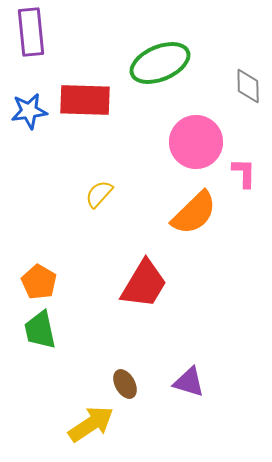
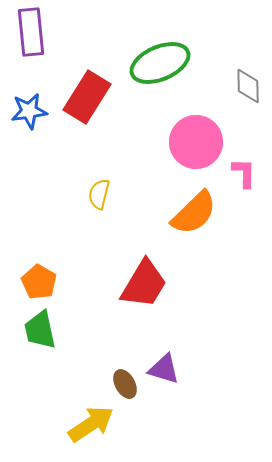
red rectangle: moved 2 px right, 3 px up; rotated 60 degrees counterclockwise
yellow semicircle: rotated 28 degrees counterclockwise
purple triangle: moved 25 px left, 13 px up
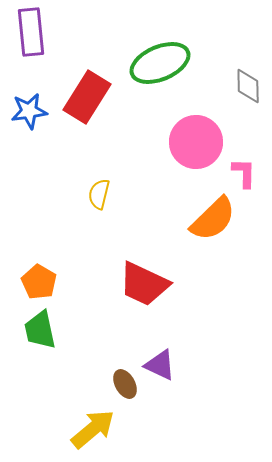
orange semicircle: moved 19 px right, 6 px down
red trapezoid: rotated 84 degrees clockwise
purple triangle: moved 4 px left, 4 px up; rotated 8 degrees clockwise
yellow arrow: moved 2 px right, 5 px down; rotated 6 degrees counterclockwise
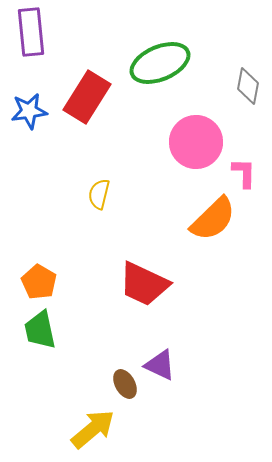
gray diamond: rotated 12 degrees clockwise
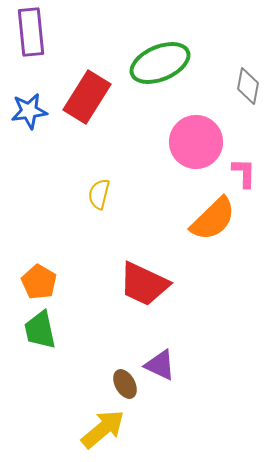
yellow arrow: moved 10 px right
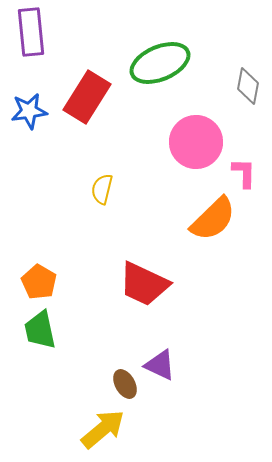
yellow semicircle: moved 3 px right, 5 px up
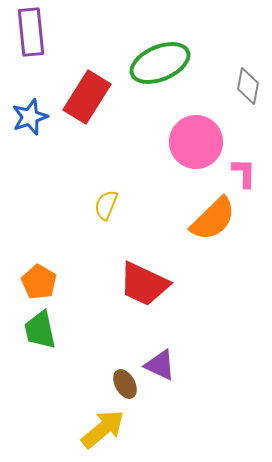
blue star: moved 1 px right, 6 px down; rotated 12 degrees counterclockwise
yellow semicircle: moved 4 px right, 16 px down; rotated 8 degrees clockwise
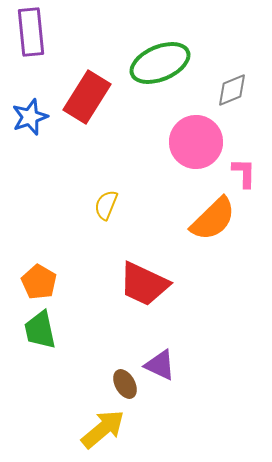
gray diamond: moved 16 px left, 4 px down; rotated 57 degrees clockwise
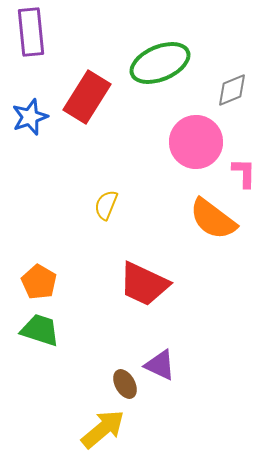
orange semicircle: rotated 81 degrees clockwise
green trapezoid: rotated 120 degrees clockwise
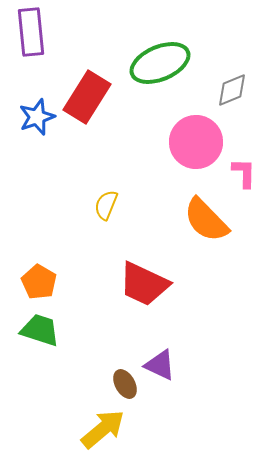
blue star: moved 7 px right
orange semicircle: moved 7 px left, 1 px down; rotated 9 degrees clockwise
